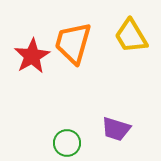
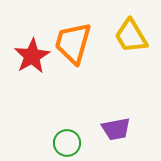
purple trapezoid: rotated 28 degrees counterclockwise
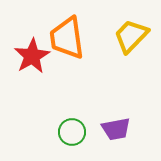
yellow trapezoid: rotated 75 degrees clockwise
orange trapezoid: moved 6 px left, 5 px up; rotated 24 degrees counterclockwise
green circle: moved 5 px right, 11 px up
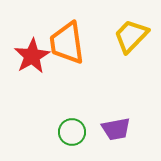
orange trapezoid: moved 5 px down
